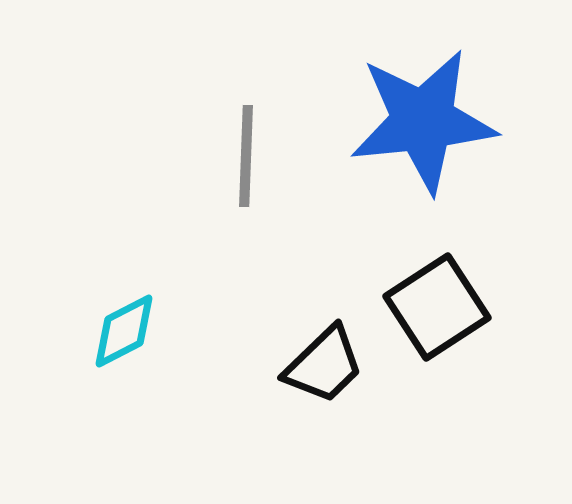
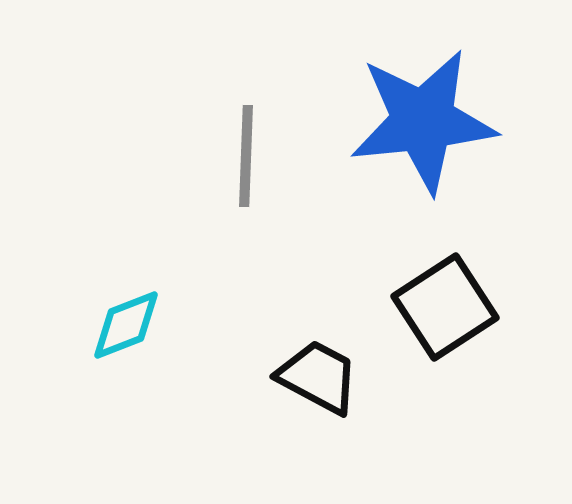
black square: moved 8 px right
cyan diamond: moved 2 px right, 6 px up; rotated 6 degrees clockwise
black trapezoid: moved 6 px left, 12 px down; rotated 108 degrees counterclockwise
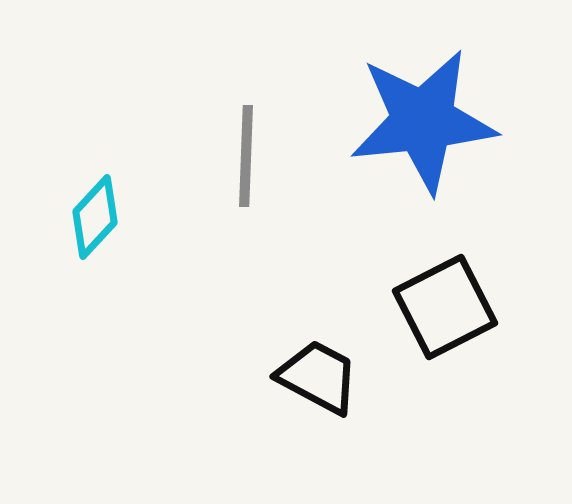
black square: rotated 6 degrees clockwise
cyan diamond: moved 31 px left, 108 px up; rotated 26 degrees counterclockwise
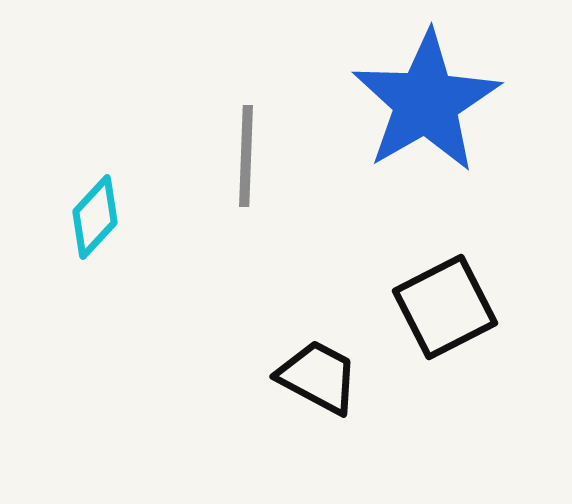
blue star: moved 3 px right, 19 px up; rotated 24 degrees counterclockwise
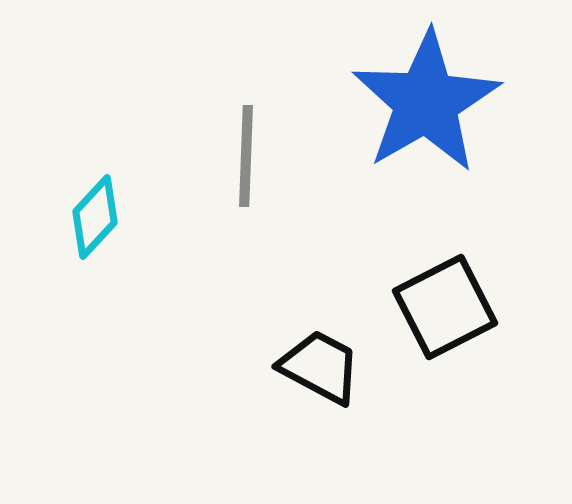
black trapezoid: moved 2 px right, 10 px up
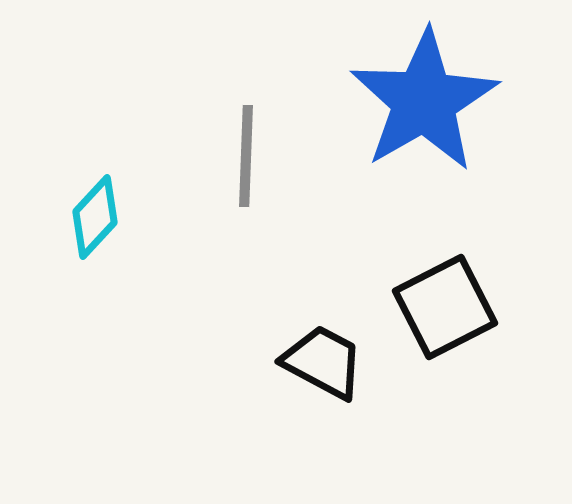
blue star: moved 2 px left, 1 px up
black trapezoid: moved 3 px right, 5 px up
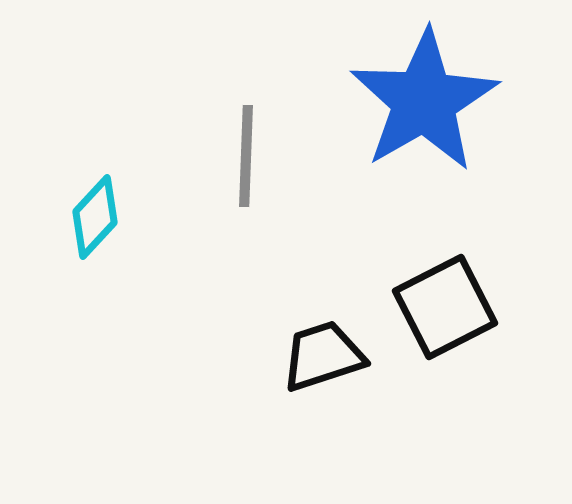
black trapezoid: moved 6 px up; rotated 46 degrees counterclockwise
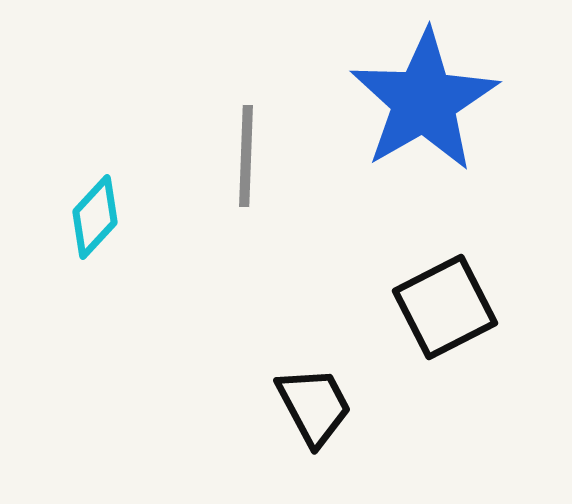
black trapezoid: moved 9 px left, 50 px down; rotated 80 degrees clockwise
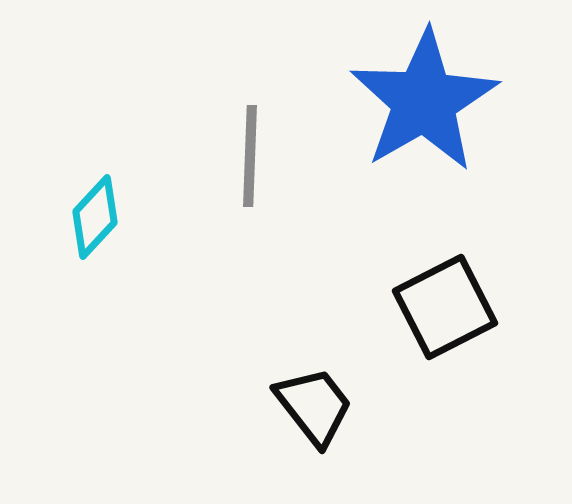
gray line: moved 4 px right
black trapezoid: rotated 10 degrees counterclockwise
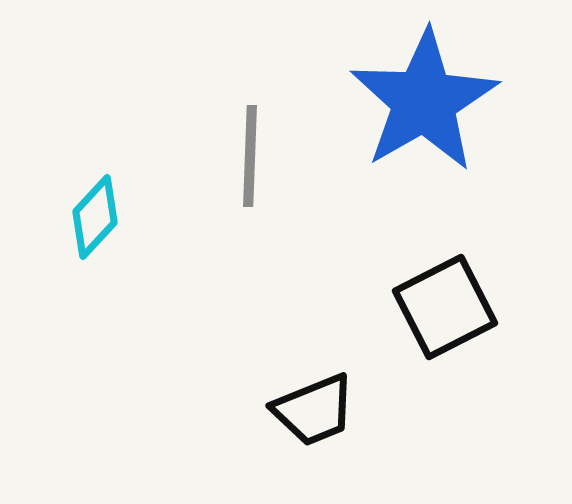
black trapezoid: moved 4 px down; rotated 106 degrees clockwise
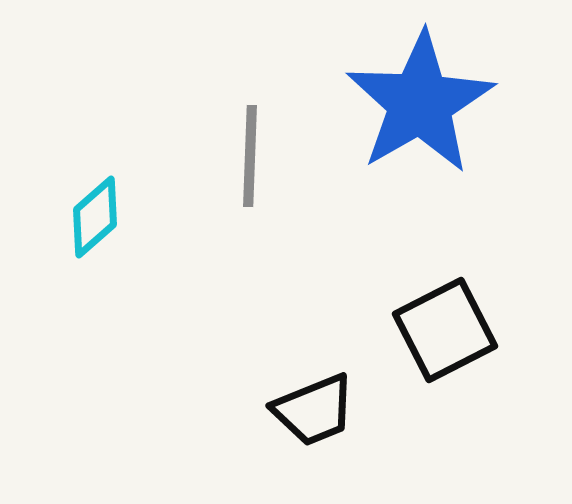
blue star: moved 4 px left, 2 px down
cyan diamond: rotated 6 degrees clockwise
black square: moved 23 px down
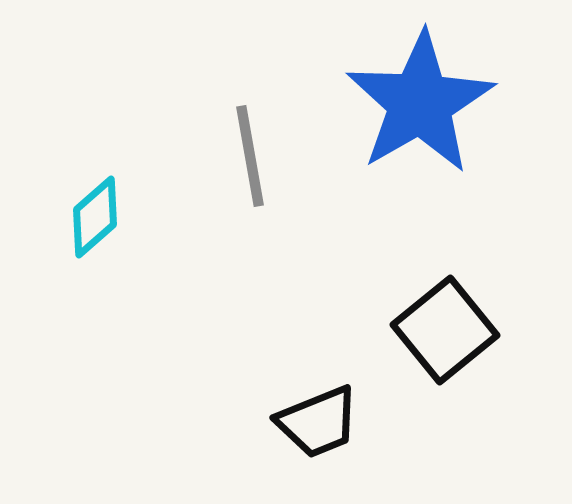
gray line: rotated 12 degrees counterclockwise
black square: rotated 12 degrees counterclockwise
black trapezoid: moved 4 px right, 12 px down
